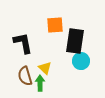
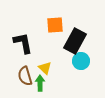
black rectangle: rotated 20 degrees clockwise
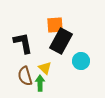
black rectangle: moved 14 px left
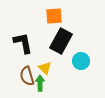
orange square: moved 1 px left, 9 px up
brown semicircle: moved 2 px right
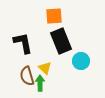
black rectangle: rotated 50 degrees counterclockwise
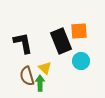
orange square: moved 25 px right, 15 px down
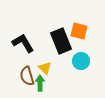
orange square: rotated 18 degrees clockwise
black L-shape: rotated 20 degrees counterclockwise
